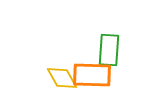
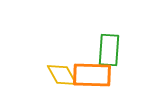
yellow diamond: moved 3 px up
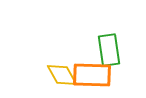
green rectangle: rotated 12 degrees counterclockwise
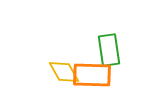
yellow diamond: moved 2 px right, 3 px up
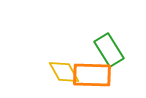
green rectangle: rotated 24 degrees counterclockwise
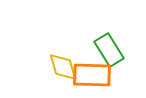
yellow diamond: moved 1 px left, 5 px up; rotated 12 degrees clockwise
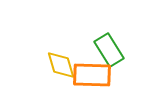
yellow diamond: moved 2 px left, 2 px up
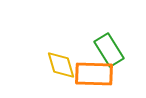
orange rectangle: moved 2 px right, 1 px up
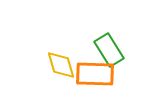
orange rectangle: moved 1 px right
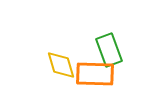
green rectangle: rotated 12 degrees clockwise
